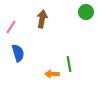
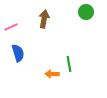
brown arrow: moved 2 px right
pink line: rotated 32 degrees clockwise
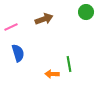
brown arrow: rotated 60 degrees clockwise
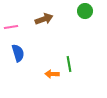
green circle: moved 1 px left, 1 px up
pink line: rotated 16 degrees clockwise
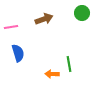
green circle: moved 3 px left, 2 px down
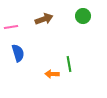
green circle: moved 1 px right, 3 px down
